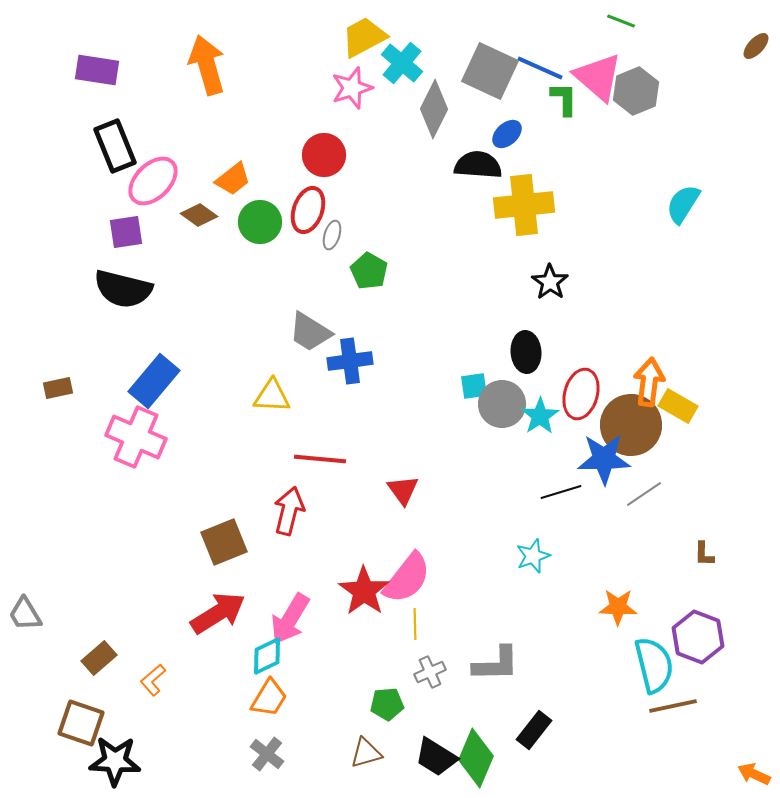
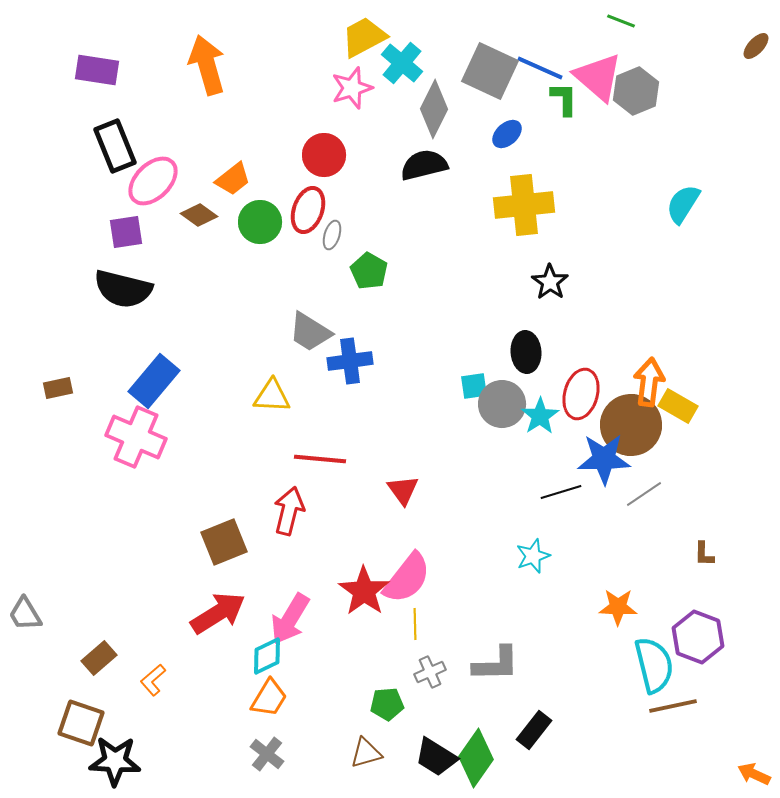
black semicircle at (478, 165): moved 54 px left; rotated 18 degrees counterclockwise
green diamond at (476, 758): rotated 12 degrees clockwise
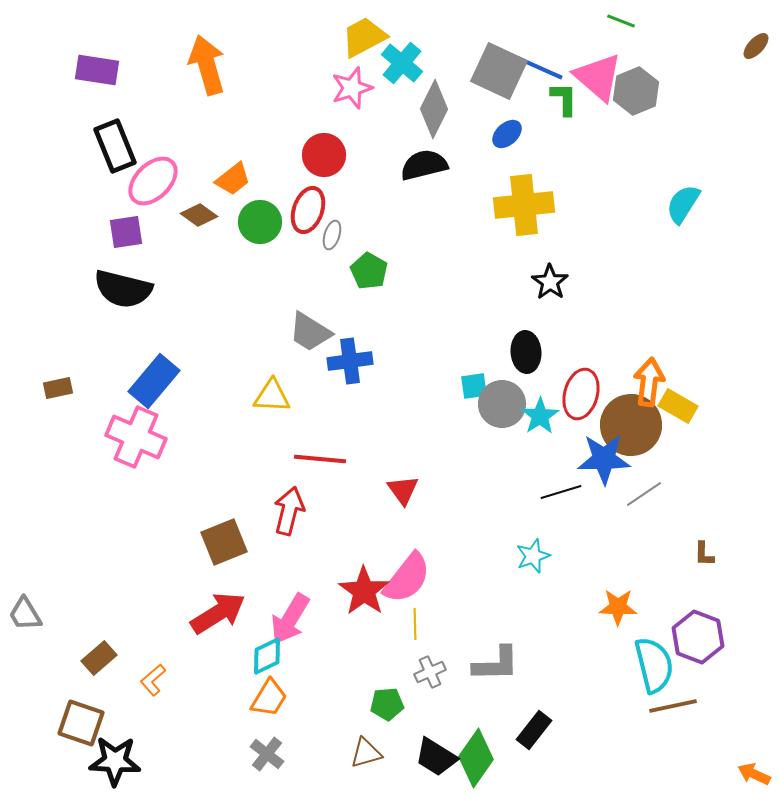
gray square at (490, 71): moved 9 px right
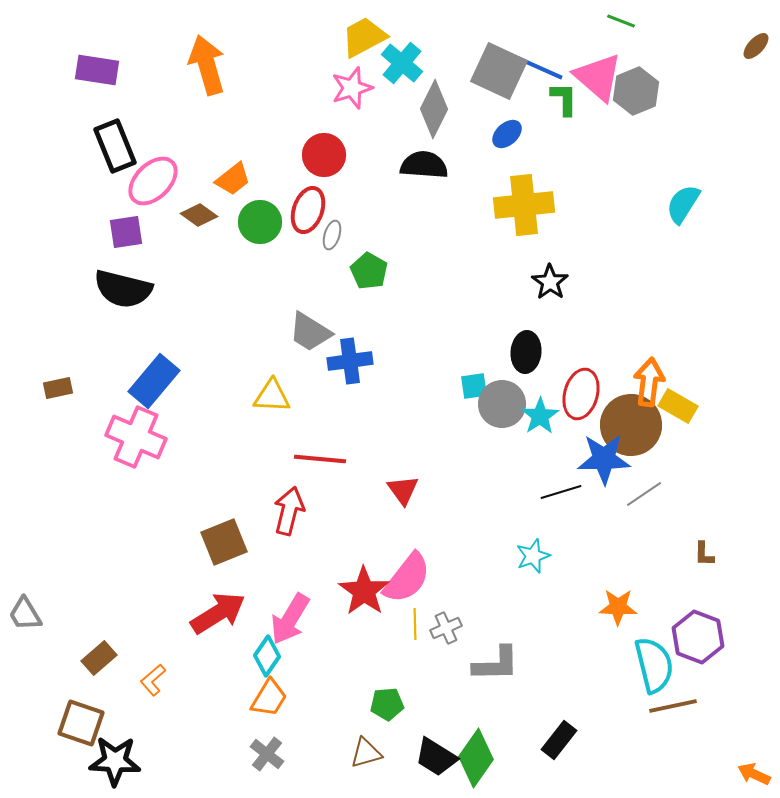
black semicircle at (424, 165): rotated 18 degrees clockwise
black ellipse at (526, 352): rotated 9 degrees clockwise
cyan diamond at (267, 656): rotated 30 degrees counterclockwise
gray cross at (430, 672): moved 16 px right, 44 px up
black rectangle at (534, 730): moved 25 px right, 10 px down
